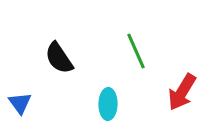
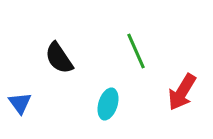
cyan ellipse: rotated 16 degrees clockwise
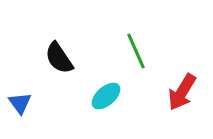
cyan ellipse: moved 2 px left, 8 px up; rotated 32 degrees clockwise
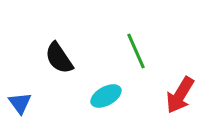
red arrow: moved 2 px left, 3 px down
cyan ellipse: rotated 12 degrees clockwise
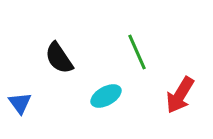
green line: moved 1 px right, 1 px down
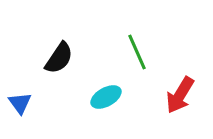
black semicircle: rotated 112 degrees counterclockwise
cyan ellipse: moved 1 px down
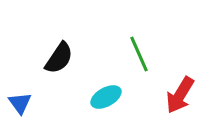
green line: moved 2 px right, 2 px down
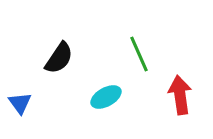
red arrow: rotated 141 degrees clockwise
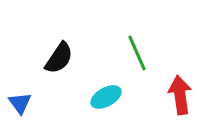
green line: moved 2 px left, 1 px up
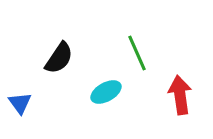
cyan ellipse: moved 5 px up
